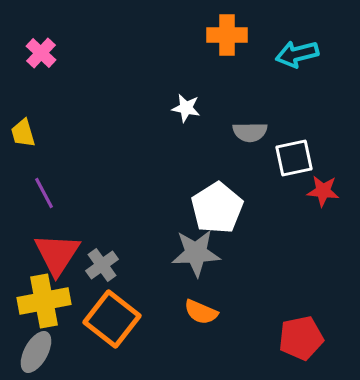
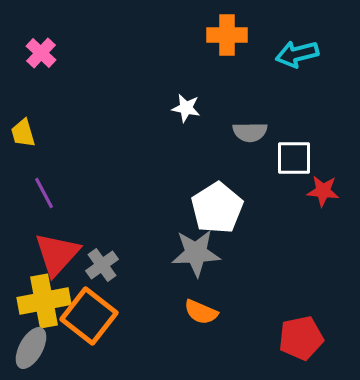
white square: rotated 12 degrees clockwise
red triangle: rotated 9 degrees clockwise
orange square: moved 23 px left, 3 px up
gray ellipse: moved 5 px left, 4 px up
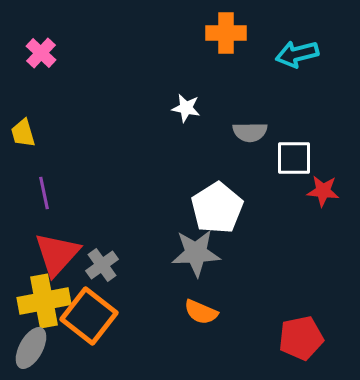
orange cross: moved 1 px left, 2 px up
purple line: rotated 16 degrees clockwise
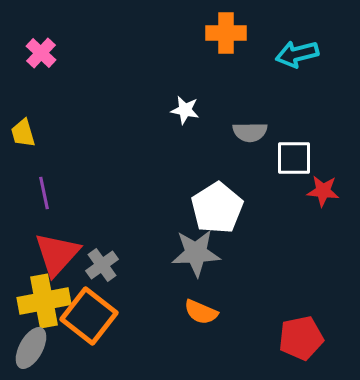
white star: moved 1 px left, 2 px down
